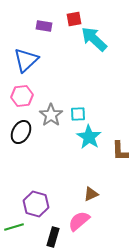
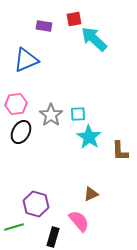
blue triangle: rotated 20 degrees clockwise
pink hexagon: moved 6 px left, 8 px down
pink semicircle: rotated 90 degrees clockwise
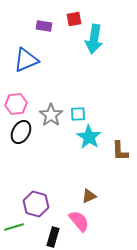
cyan arrow: rotated 124 degrees counterclockwise
brown triangle: moved 2 px left, 2 px down
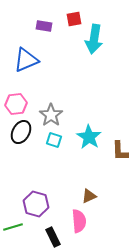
cyan square: moved 24 px left, 26 px down; rotated 21 degrees clockwise
pink semicircle: rotated 35 degrees clockwise
green line: moved 1 px left
black rectangle: rotated 42 degrees counterclockwise
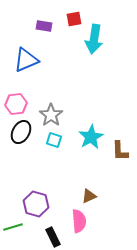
cyan star: moved 2 px right; rotated 10 degrees clockwise
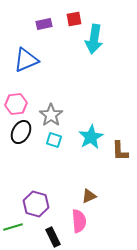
purple rectangle: moved 2 px up; rotated 21 degrees counterclockwise
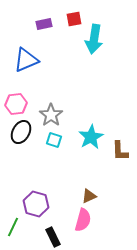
pink semicircle: moved 4 px right, 1 px up; rotated 20 degrees clockwise
green line: rotated 48 degrees counterclockwise
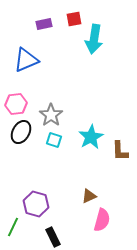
pink semicircle: moved 19 px right
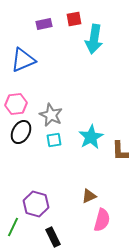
blue triangle: moved 3 px left
gray star: rotated 10 degrees counterclockwise
cyan square: rotated 28 degrees counterclockwise
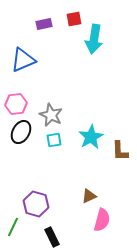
black rectangle: moved 1 px left
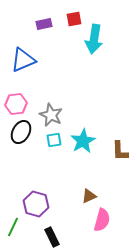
cyan star: moved 8 px left, 4 px down
